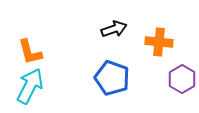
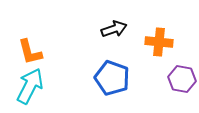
purple hexagon: rotated 20 degrees counterclockwise
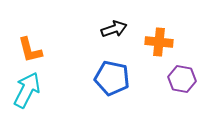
orange L-shape: moved 2 px up
blue pentagon: rotated 8 degrees counterclockwise
cyan arrow: moved 3 px left, 4 px down
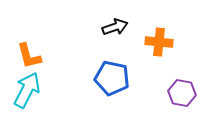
black arrow: moved 1 px right, 2 px up
orange L-shape: moved 1 px left, 6 px down
purple hexagon: moved 14 px down
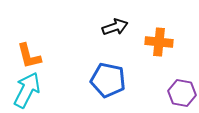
blue pentagon: moved 4 px left, 2 px down
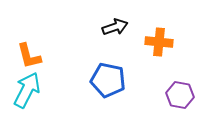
purple hexagon: moved 2 px left, 2 px down
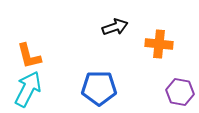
orange cross: moved 2 px down
blue pentagon: moved 9 px left, 8 px down; rotated 12 degrees counterclockwise
cyan arrow: moved 1 px right, 1 px up
purple hexagon: moved 3 px up
